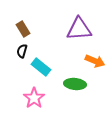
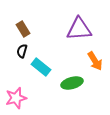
orange arrow: rotated 36 degrees clockwise
green ellipse: moved 3 px left, 1 px up; rotated 20 degrees counterclockwise
pink star: moved 18 px left; rotated 20 degrees clockwise
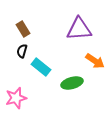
orange arrow: rotated 24 degrees counterclockwise
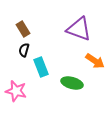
purple triangle: rotated 24 degrees clockwise
black semicircle: moved 2 px right, 1 px up
cyan rectangle: rotated 30 degrees clockwise
green ellipse: rotated 30 degrees clockwise
pink star: moved 7 px up; rotated 30 degrees clockwise
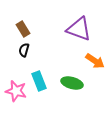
cyan rectangle: moved 2 px left, 14 px down
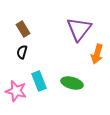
purple triangle: rotated 48 degrees clockwise
black semicircle: moved 2 px left, 2 px down
orange arrow: moved 2 px right, 7 px up; rotated 72 degrees clockwise
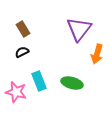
black semicircle: rotated 48 degrees clockwise
pink star: moved 1 px down
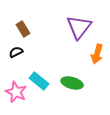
purple triangle: moved 2 px up
black semicircle: moved 6 px left
cyan rectangle: rotated 30 degrees counterclockwise
pink star: rotated 10 degrees clockwise
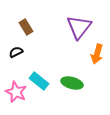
brown rectangle: moved 3 px right, 2 px up
